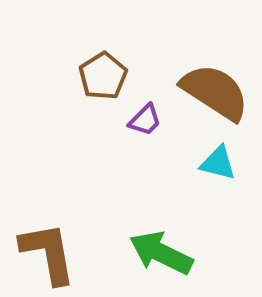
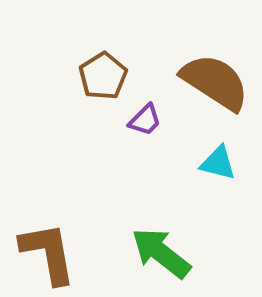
brown semicircle: moved 10 px up
green arrow: rotated 12 degrees clockwise
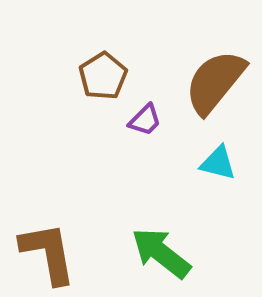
brown semicircle: rotated 84 degrees counterclockwise
